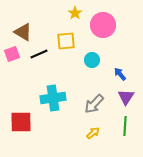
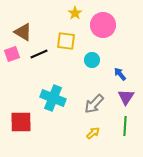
yellow square: rotated 12 degrees clockwise
cyan cross: rotated 30 degrees clockwise
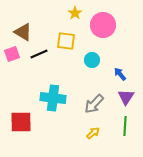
cyan cross: rotated 15 degrees counterclockwise
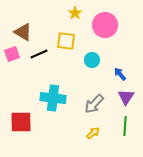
pink circle: moved 2 px right
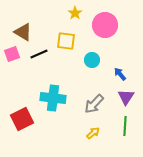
red square: moved 1 px right, 3 px up; rotated 25 degrees counterclockwise
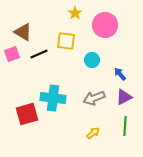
purple triangle: moved 2 px left; rotated 30 degrees clockwise
gray arrow: moved 6 px up; rotated 25 degrees clockwise
red square: moved 5 px right, 5 px up; rotated 10 degrees clockwise
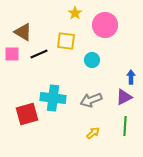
pink square: rotated 21 degrees clockwise
blue arrow: moved 11 px right, 3 px down; rotated 40 degrees clockwise
gray arrow: moved 3 px left, 2 px down
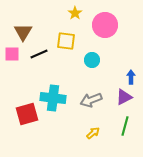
brown triangle: rotated 30 degrees clockwise
green line: rotated 12 degrees clockwise
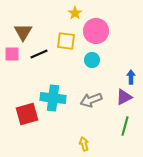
pink circle: moved 9 px left, 6 px down
yellow arrow: moved 9 px left, 11 px down; rotated 64 degrees counterclockwise
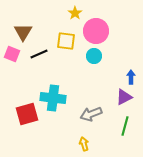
pink square: rotated 21 degrees clockwise
cyan circle: moved 2 px right, 4 px up
gray arrow: moved 14 px down
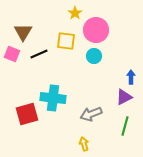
pink circle: moved 1 px up
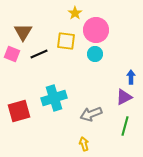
cyan circle: moved 1 px right, 2 px up
cyan cross: moved 1 px right; rotated 25 degrees counterclockwise
red square: moved 8 px left, 3 px up
